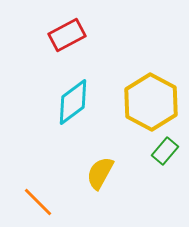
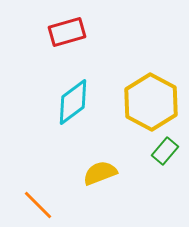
red rectangle: moved 3 px up; rotated 12 degrees clockwise
yellow semicircle: rotated 40 degrees clockwise
orange line: moved 3 px down
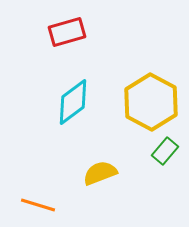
orange line: rotated 28 degrees counterclockwise
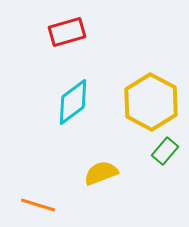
yellow semicircle: moved 1 px right
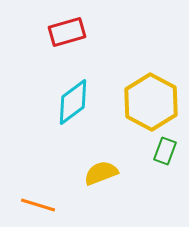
green rectangle: rotated 20 degrees counterclockwise
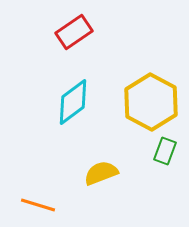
red rectangle: moved 7 px right; rotated 18 degrees counterclockwise
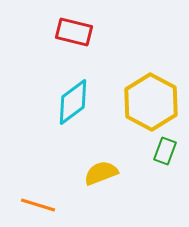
red rectangle: rotated 48 degrees clockwise
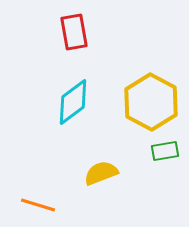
red rectangle: rotated 66 degrees clockwise
green rectangle: rotated 60 degrees clockwise
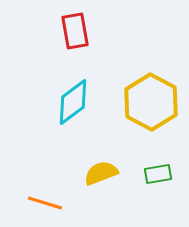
red rectangle: moved 1 px right, 1 px up
green rectangle: moved 7 px left, 23 px down
orange line: moved 7 px right, 2 px up
